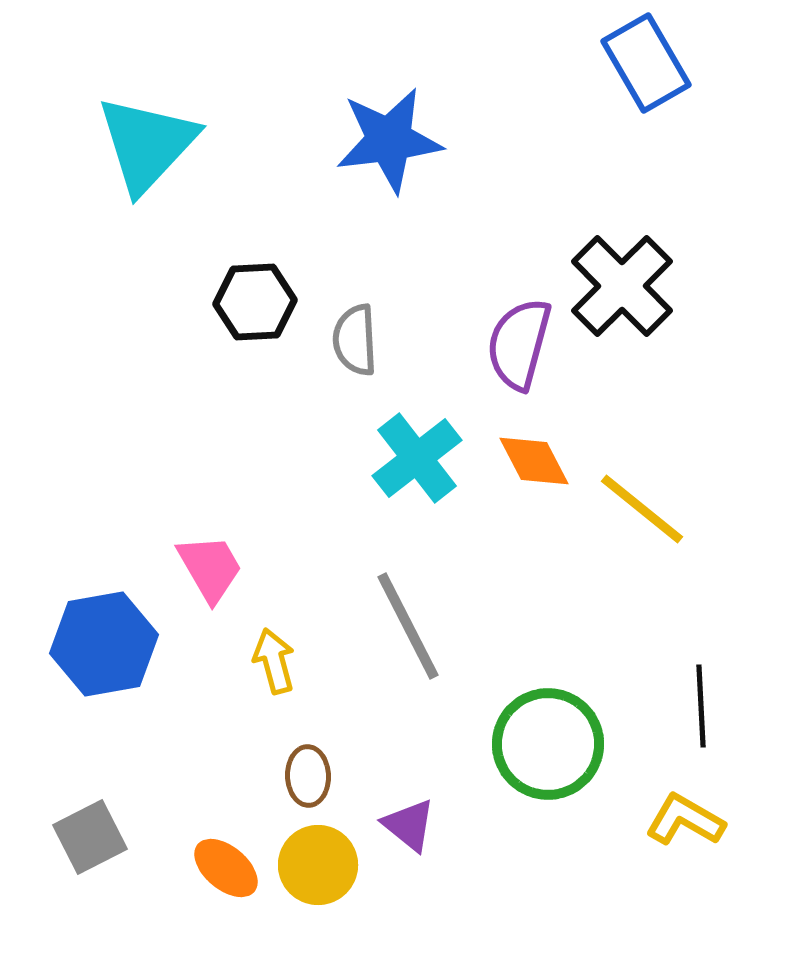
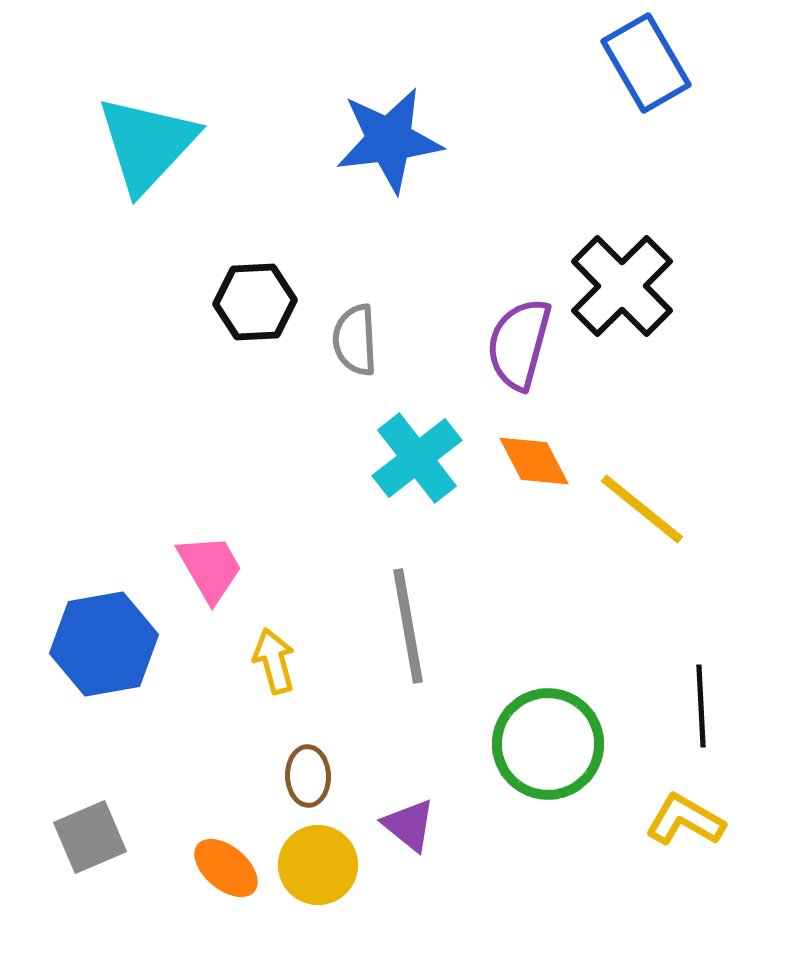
gray line: rotated 17 degrees clockwise
gray square: rotated 4 degrees clockwise
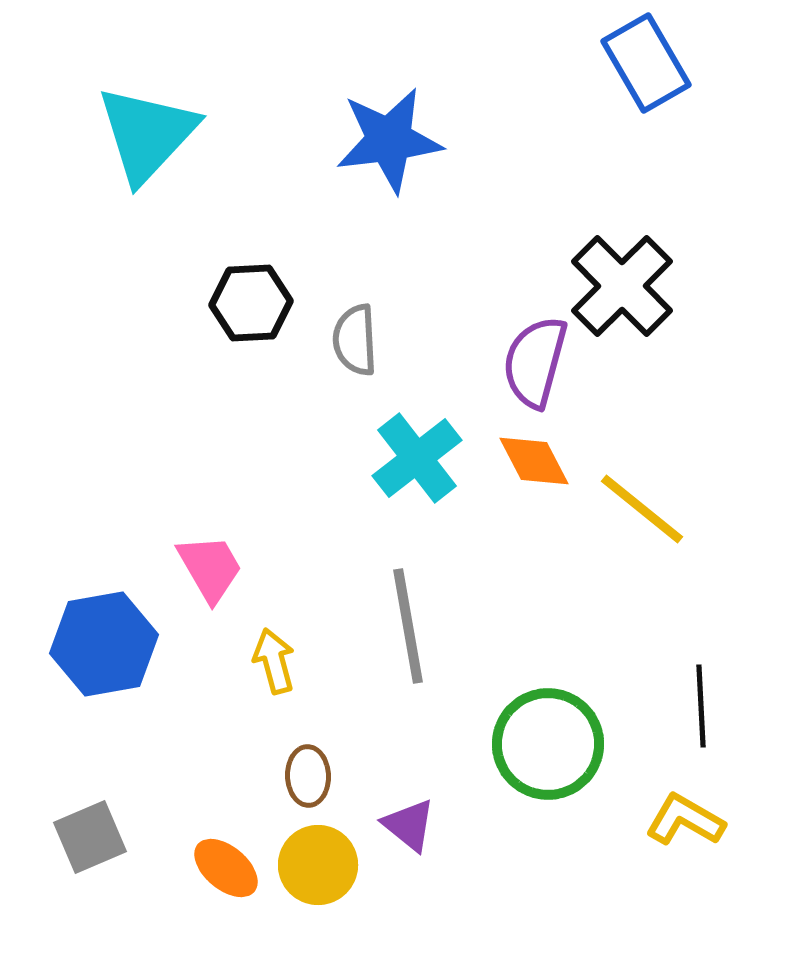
cyan triangle: moved 10 px up
black hexagon: moved 4 px left, 1 px down
purple semicircle: moved 16 px right, 18 px down
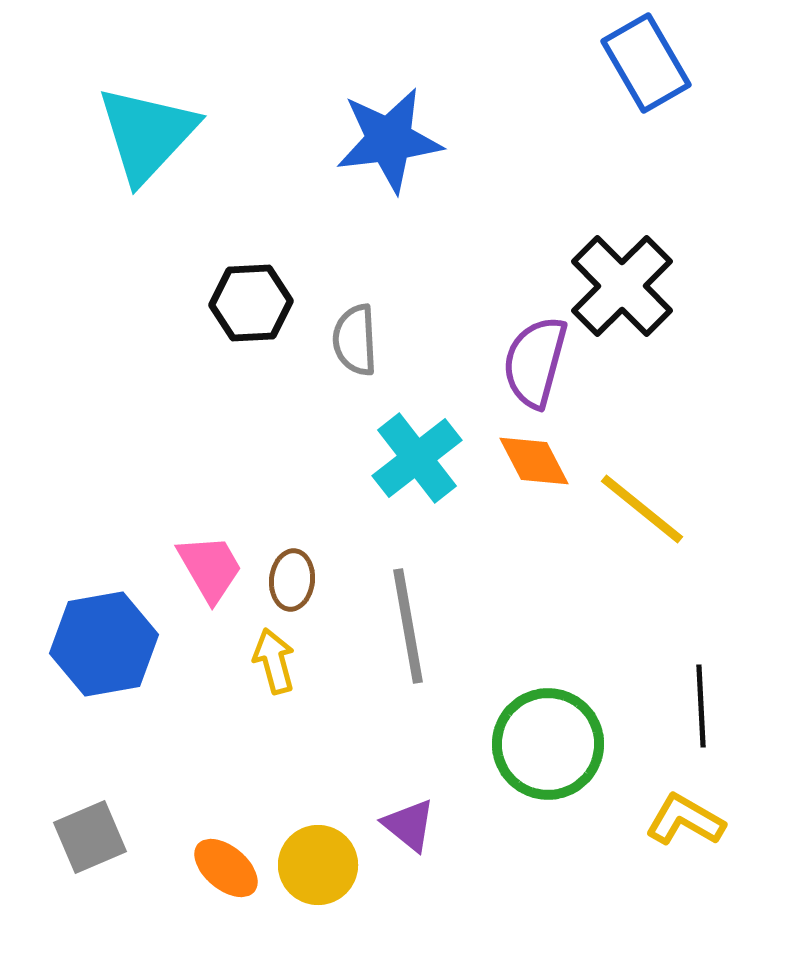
brown ellipse: moved 16 px left, 196 px up; rotated 8 degrees clockwise
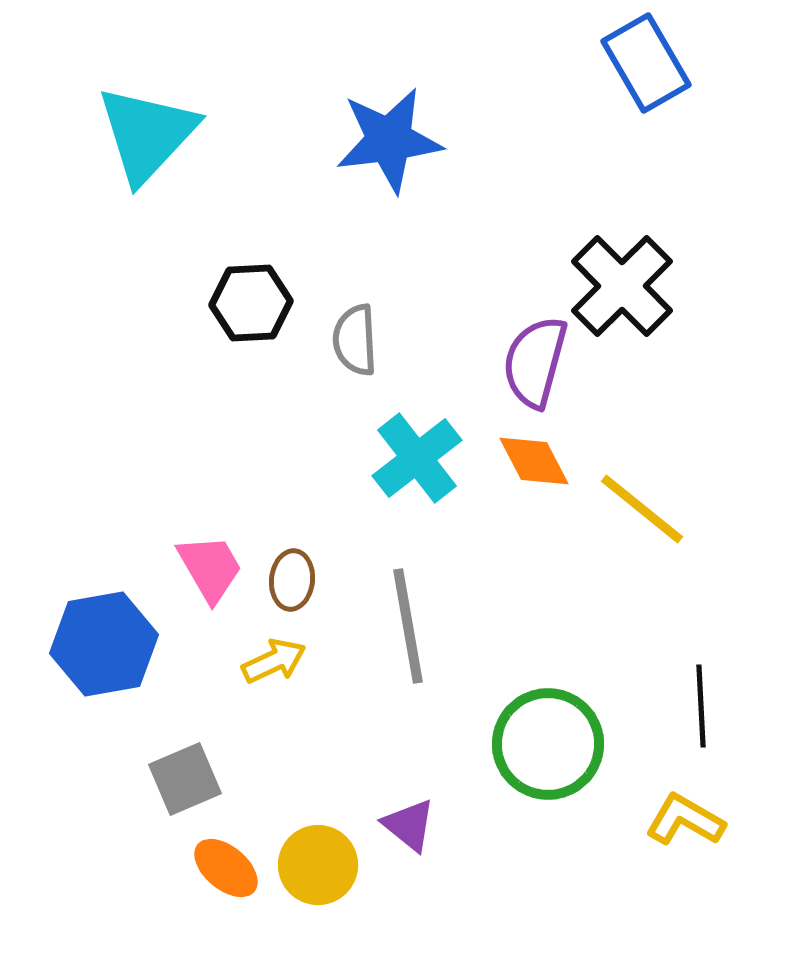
yellow arrow: rotated 80 degrees clockwise
gray square: moved 95 px right, 58 px up
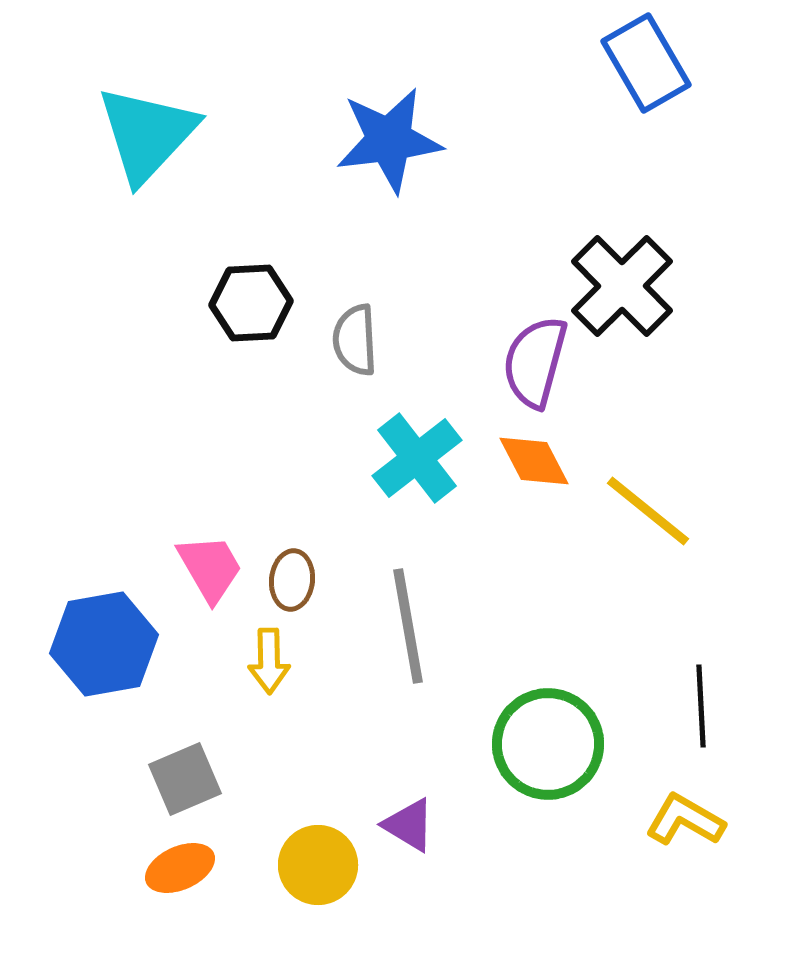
yellow line: moved 6 px right, 2 px down
yellow arrow: moved 5 px left; rotated 114 degrees clockwise
purple triangle: rotated 8 degrees counterclockwise
orange ellipse: moved 46 px left; rotated 64 degrees counterclockwise
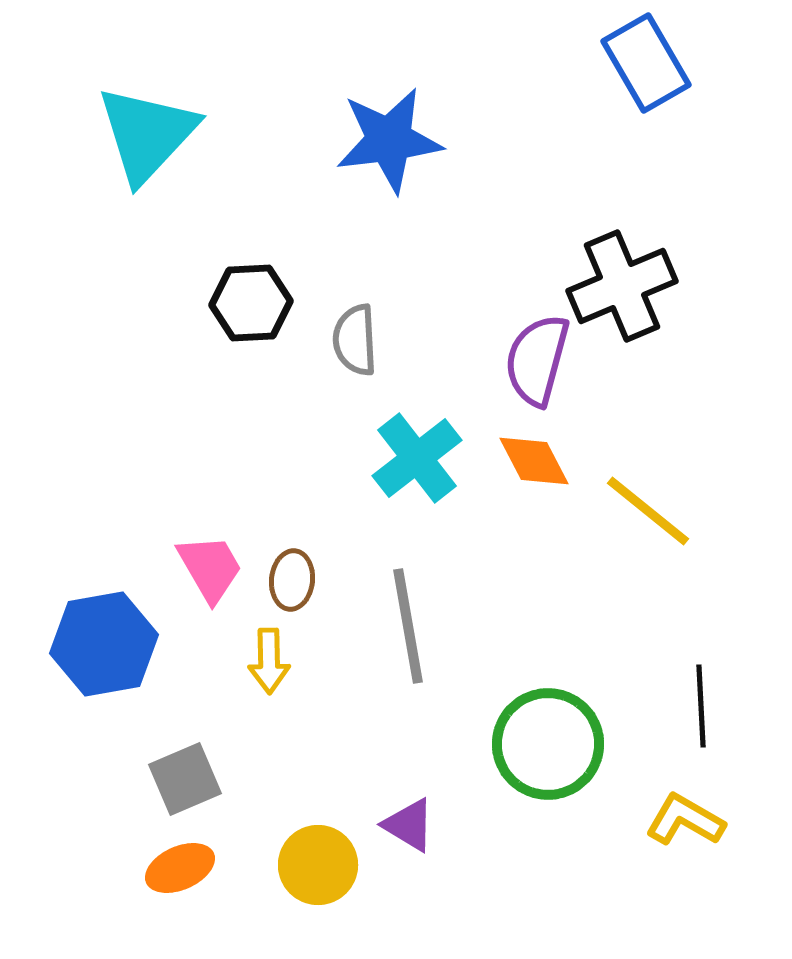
black cross: rotated 22 degrees clockwise
purple semicircle: moved 2 px right, 2 px up
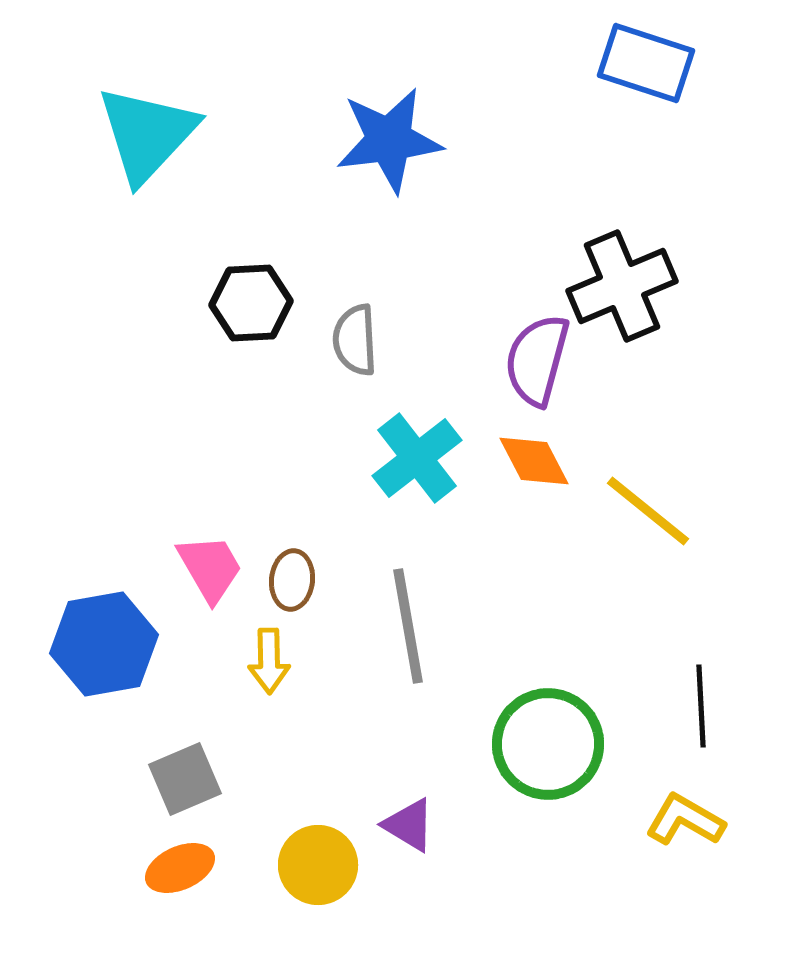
blue rectangle: rotated 42 degrees counterclockwise
